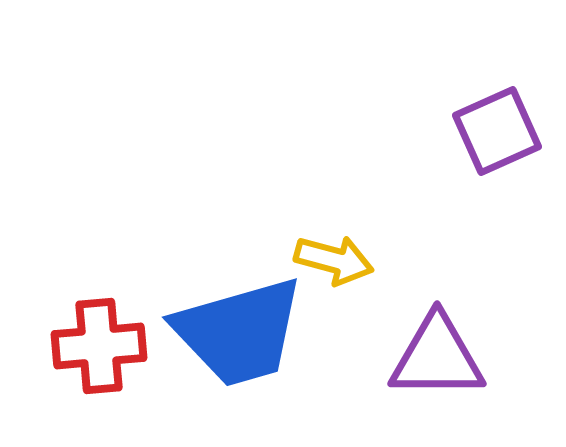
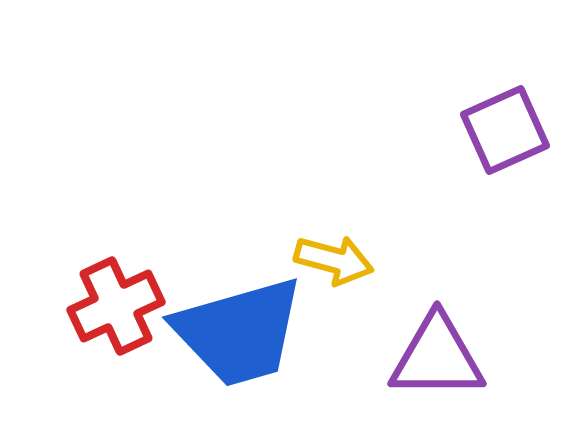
purple square: moved 8 px right, 1 px up
red cross: moved 17 px right, 40 px up; rotated 20 degrees counterclockwise
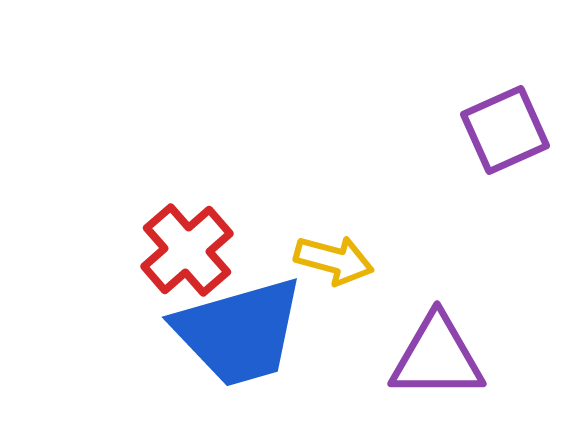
red cross: moved 71 px right, 56 px up; rotated 16 degrees counterclockwise
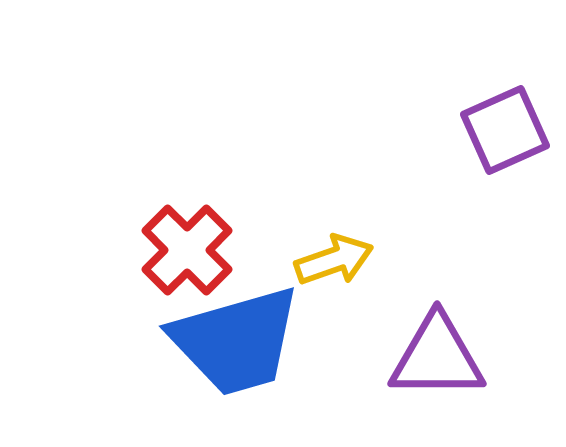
red cross: rotated 4 degrees counterclockwise
yellow arrow: rotated 34 degrees counterclockwise
blue trapezoid: moved 3 px left, 9 px down
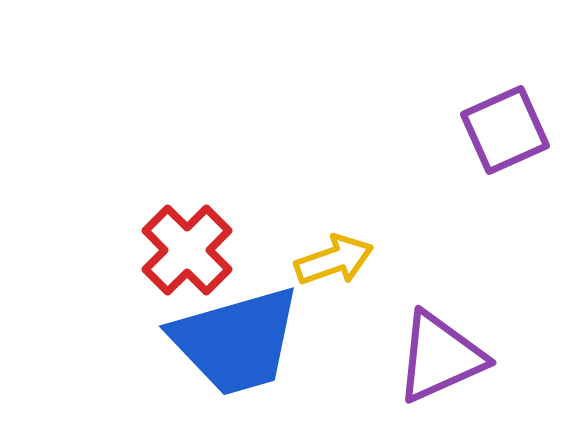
purple triangle: moved 3 px right; rotated 24 degrees counterclockwise
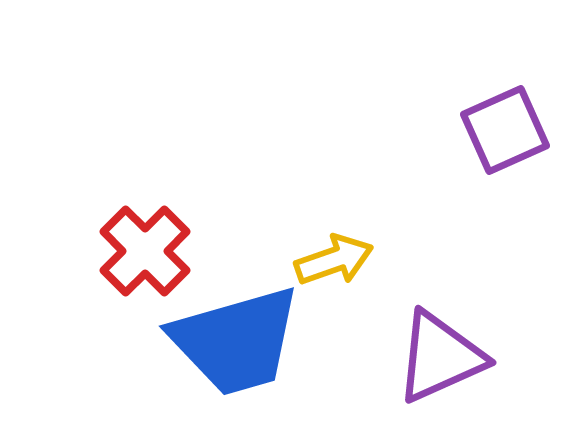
red cross: moved 42 px left, 1 px down
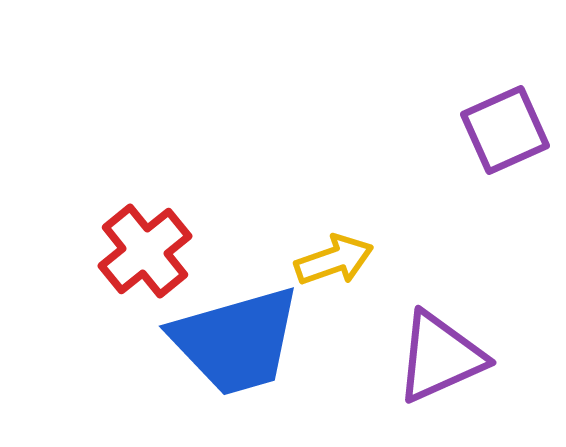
red cross: rotated 6 degrees clockwise
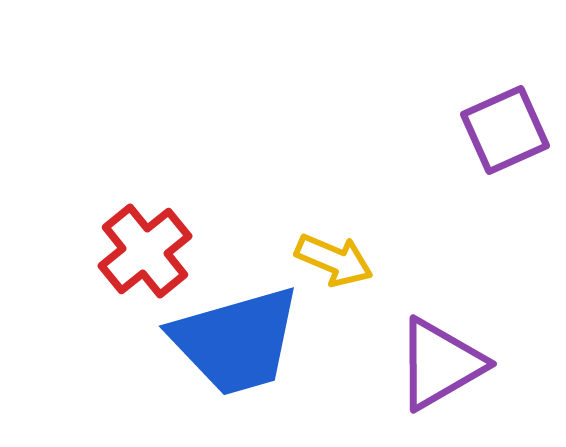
yellow arrow: rotated 42 degrees clockwise
purple triangle: moved 7 px down; rotated 6 degrees counterclockwise
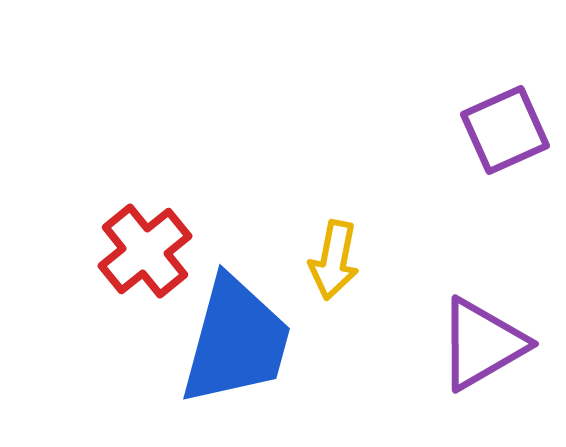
yellow arrow: rotated 78 degrees clockwise
blue trapezoid: rotated 59 degrees counterclockwise
purple triangle: moved 42 px right, 20 px up
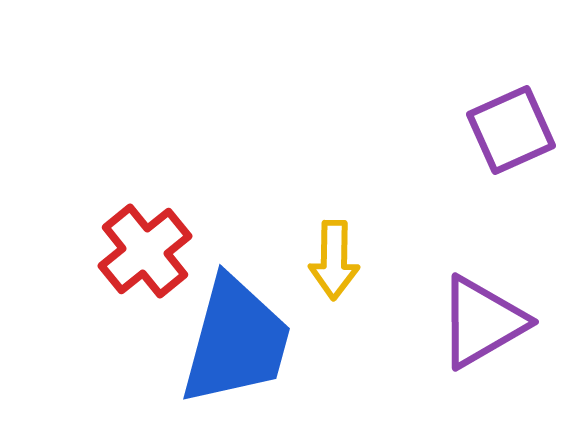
purple square: moved 6 px right
yellow arrow: rotated 10 degrees counterclockwise
purple triangle: moved 22 px up
